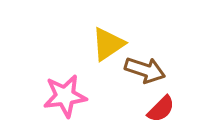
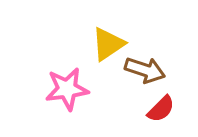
pink star: moved 2 px right, 7 px up
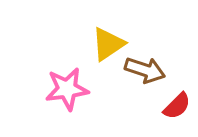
red semicircle: moved 16 px right, 3 px up
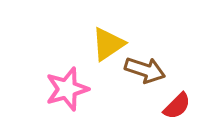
pink star: rotated 9 degrees counterclockwise
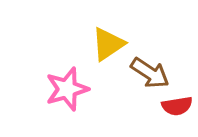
brown arrow: moved 5 px right, 3 px down; rotated 15 degrees clockwise
red semicircle: rotated 36 degrees clockwise
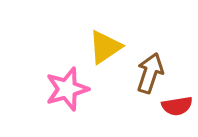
yellow triangle: moved 3 px left, 3 px down
brown arrow: rotated 105 degrees counterclockwise
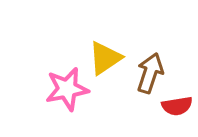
yellow triangle: moved 11 px down
pink star: rotated 6 degrees clockwise
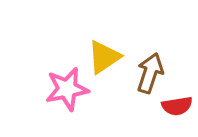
yellow triangle: moved 1 px left, 1 px up
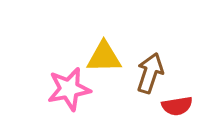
yellow triangle: rotated 33 degrees clockwise
pink star: moved 2 px right
